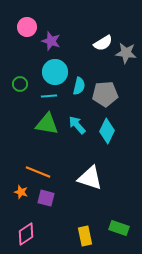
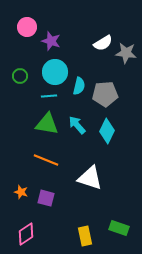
green circle: moved 8 px up
orange line: moved 8 px right, 12 px up
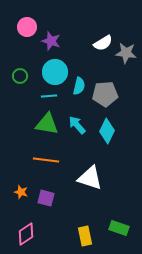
orange line: rotated 15 degrees counterclockwise
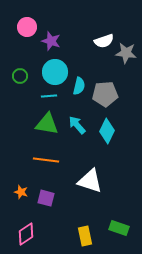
white semicircle: moved 1 px right, 2 px up; rotated 12 degrees clockwise
white triangle: moved 3 px down
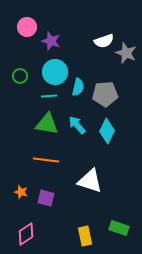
gray star: rotated 15 degrees clockwise
cyan semicircle: moved 1 px left, 1 px down
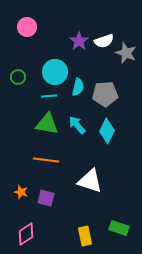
purple star: moved 28 px right; rotated 18 degrees clockwise
green circle: moved 2 px left, 1 px down
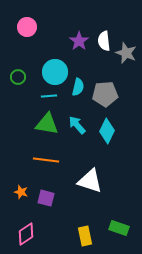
white semicircle: rotated 102 degrees clockwise
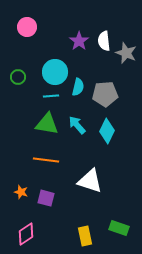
cyan line: moved 2 px right
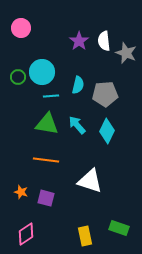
pink circle: moved 6 px left, 1 px down
cyan circle: moved 13 px left
cyan semicircle: moved 2 px up
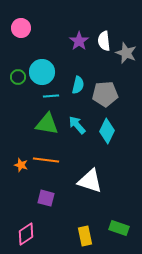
orange star: moved 27 px up
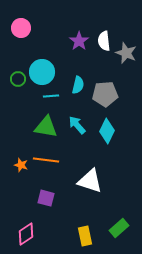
green circle: moved 2 px down
green triangle: moved 1 px left, 3 px down
green rectangle: rotated 60 degrees counterclockwise
